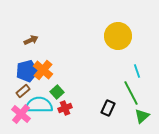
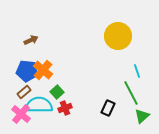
blue pentagon: rotated 20 degrees clockwise
brown rectangle: moved 1 px right, 1 px down
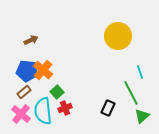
cyan line: moved 3 px right, 1 px down
cyan semicircle: moved 4 px right, 6 px down; rotated 96 degrees counterclockwise
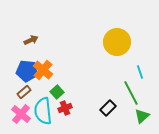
yellow circle: moved 1 px left, 6 px down
black rectangle: rotated 21 degrees clockwise
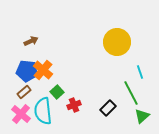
brown arrow: moved 1 px down
red cross: moved 9 px right, 3 px up
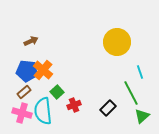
pink cross: moved 1 px right, 1 px up; rotated 24 degrees counterclockwise
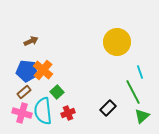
green line: moved 2 px right, 1 px up
red cross: moved 6 px left, 8 px down
